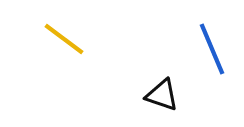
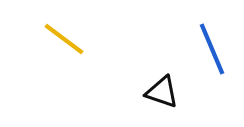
black triangle: moved 3 px up
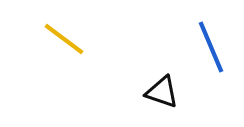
blue line: moved 1 px left, 2 px up
